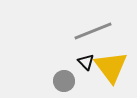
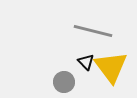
gray line: rotated 36 degrees clockwise
gray circle: moved 1 px down
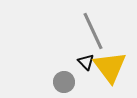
gray line: rotated 51 degrees clockwise
yellow triangle: moved 1 px left
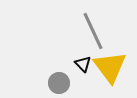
black triangle: moved 3 px left, 2 px down
gray circle: moved 5 px left, 1 px down
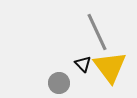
gray line: moved 4 px right, 1 px down
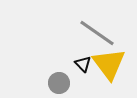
gray line: moved 1 px down; rotated 30 degrees counterclockwise
yellow triangle: moved 1 px left, 3 px up
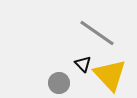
yellow triangle: moved 1 px right, 11 px down; rotated 6 degrees counterclockwise
